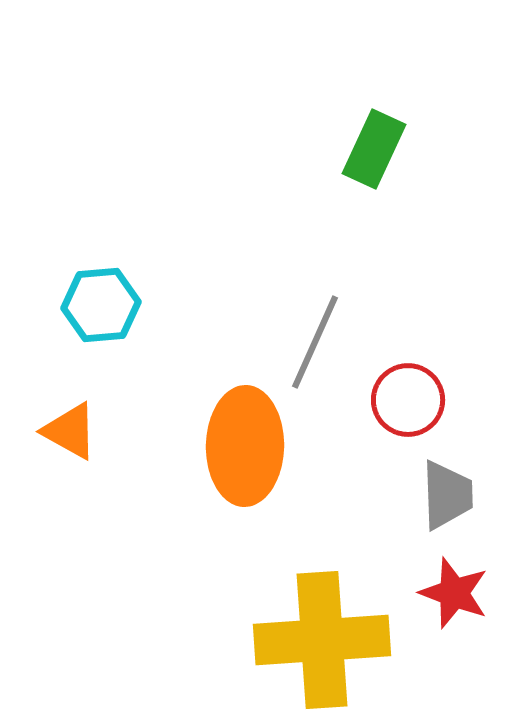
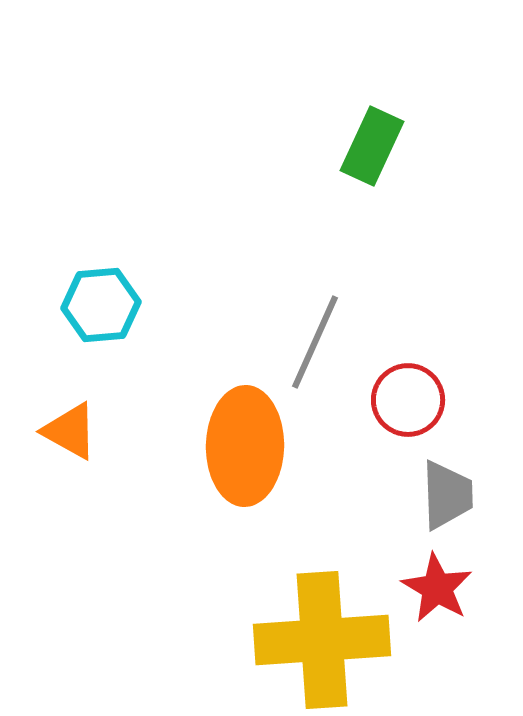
green rectangle: moved 2 px left, 3 px up
red star: moved 17 px left, 5 px up; rotated 10 degrees clockwise
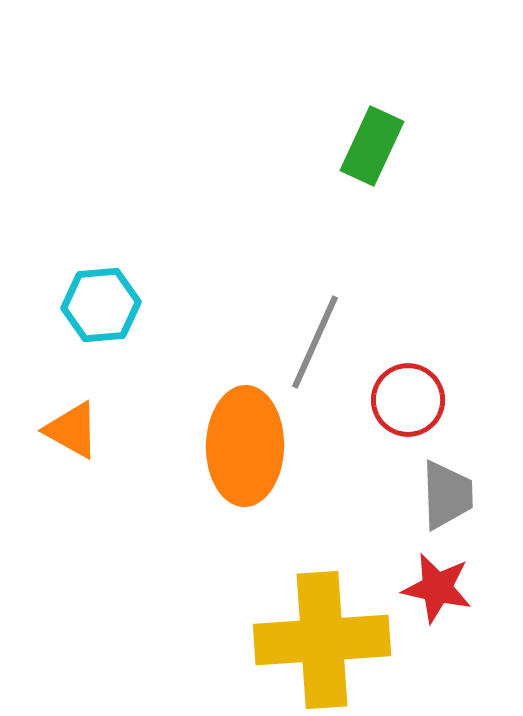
orange triangle: moved 2 px right, 1 px up
red star: rotated 18 degrees counterclockwise
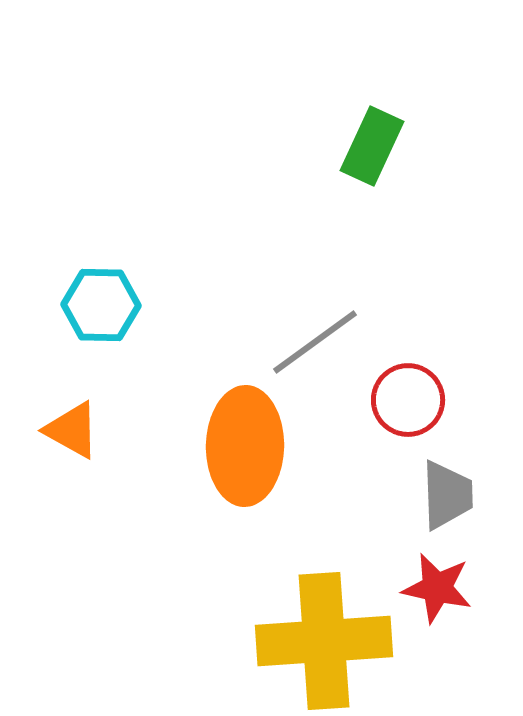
cyan hexagon: rotated 6 degrees clockwise
gray line: rotated 30 degrees clockwise
yellow cross: moved 2 px right, 1 px down
